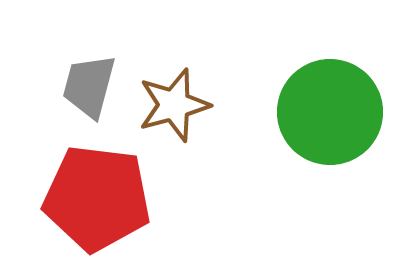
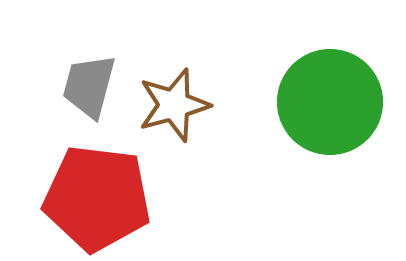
green circle: moved 10 px up
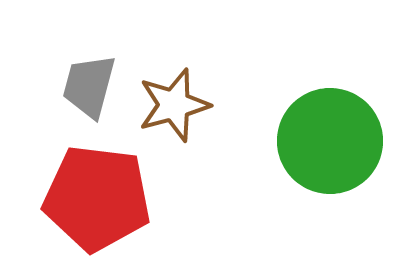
green circle: moved 39 px down
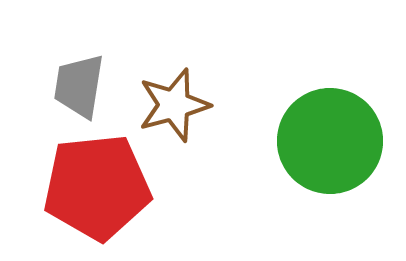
gray trapezoid: moved 10 px left; rotated 6 degrees counterclockwise
red pentagon: moved 11 px up; rotated 13 degrees counterclockwise
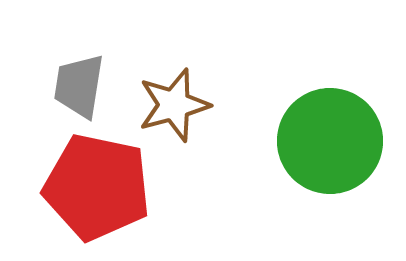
red pentagon: rotated 18 degrees clockwise
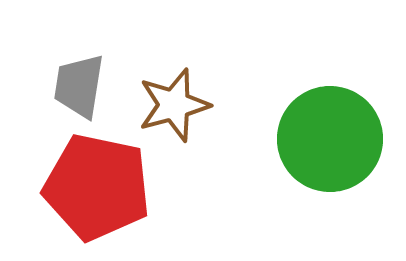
green circle: moved 2 px up
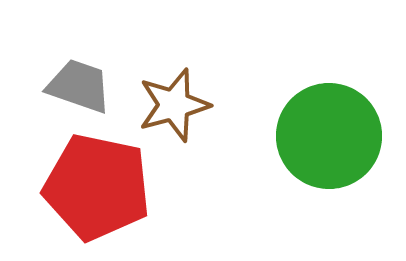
gray trapezoid: rotated 100 degrees clockwise
green circle: moved 1 px left, 3 px up
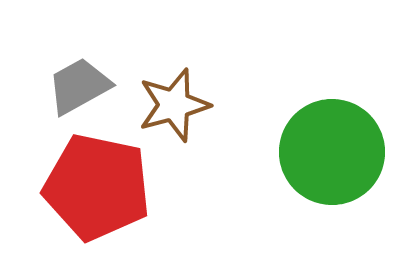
gray trapezoid: rotated 48 degrees counterclockwise
green circle: moved 3 px right, 16 px down
